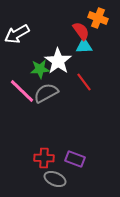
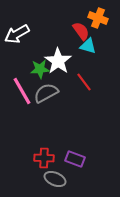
cyan triangle: moved 4 px right; rotated 18 degrees clockwise
pink line: rotated 16 degrees clockwise
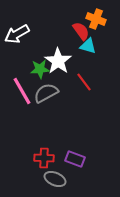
orange cross: moved 2 px left, 1 px down
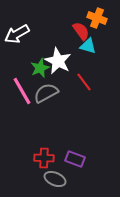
orange cross: moved 1 px right, 1 px up
white star: rotated 8 degrees counterclockwise
green star: moved 1 px up; rotated 18 degrees counterclockwise
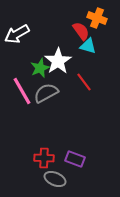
white star: rotated 12 degrees clockwise
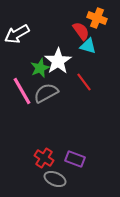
red cross: rotated 30 degrees clockwise
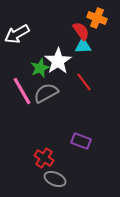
cyan triangle: moved 5 px left; rotated 18 degrees counterclockwise
purple rectangle: moved 6 px right, 18 px up
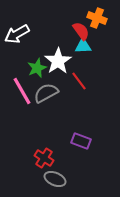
green star: moved 3 px left
red line: moved 5 px left, 1 px up
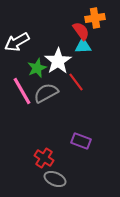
orange cross: moved 2 px left; rotated 30 degrees counterclockwise
white arrow: moved 8 px down
red line: moved 3 px left, 1 px down
